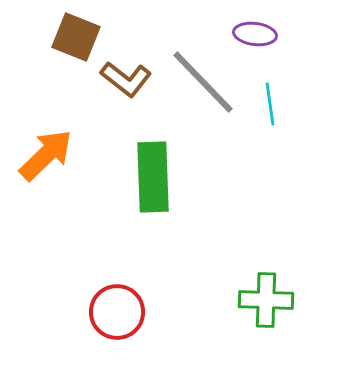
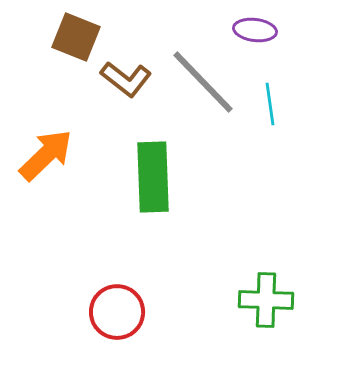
purple ellipse: moved 4 px up
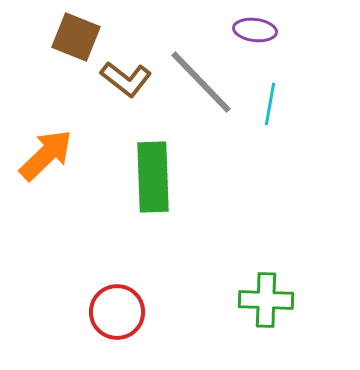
gray line: moved 2 px left
cyan line: rotated 18 degrees clockwise
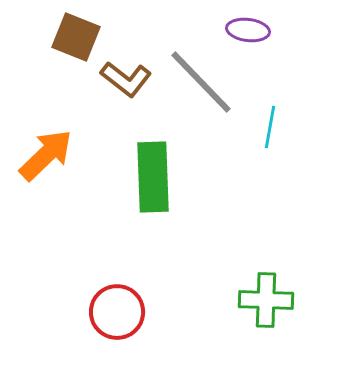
purple ellipse: moved 7 px left
cyan line: moved 23 px down
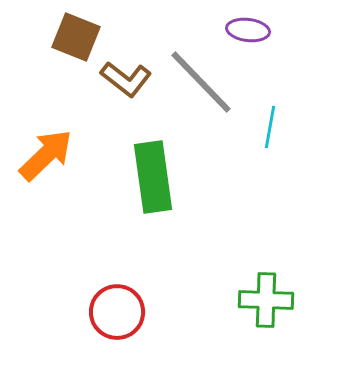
green rectangle: rotated 6 degrees counterclockwise
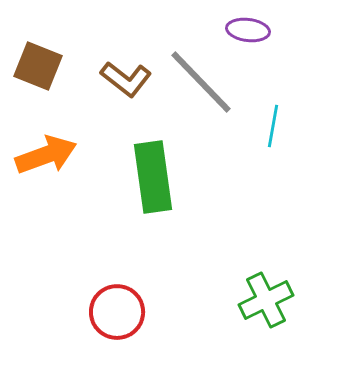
brown square: moved 38 px left, 29 px down
cyan line: moved 3 px right, 1 px up
orange arrow: rotated 24 degrees clockwise
green cross: rotated 28 degrees counterclockwise
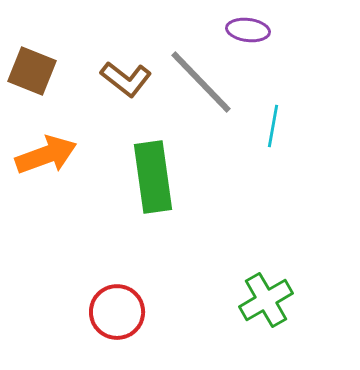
brown square: moved 6 px left, 5 px down
green cross: rotated 4 degrees counterclockwise
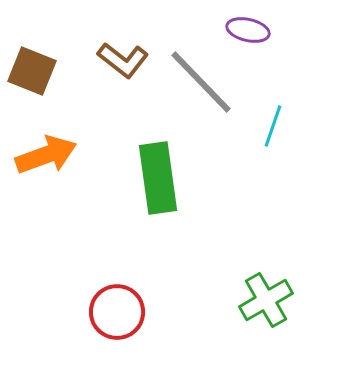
purple ellipse: rotated 6 degrees clockwise
brown L-shape: moved 3 px left, 19 px up
cyan line: rotated 9 degrees clockwise
green rectangle: moved 5 px right, 1 px down
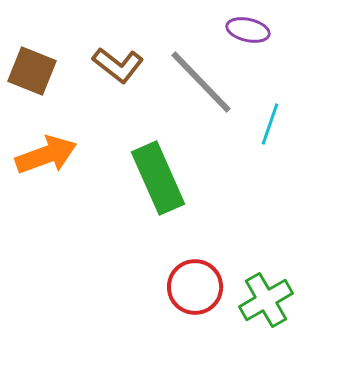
brown L-shape: moved 5 px left, 5 px down
cyan line: moved 3 px left, 2 px up
green rectangle: rotated 16 degrees counterclockwise
red circle: moved 78 px right, 25 px up
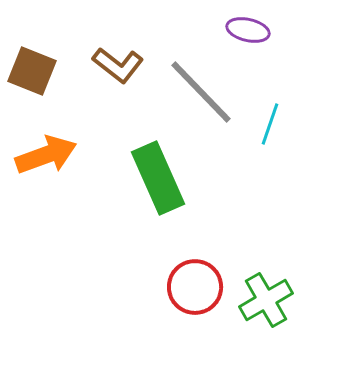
gray line: moved 10 px down
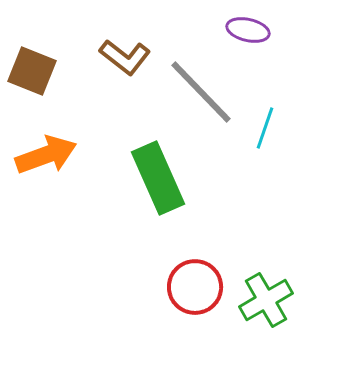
brown L-shape: moved 7 px right, 8 px up
cyan line: moved 5 px left, 4 px down
